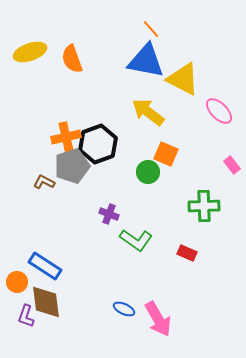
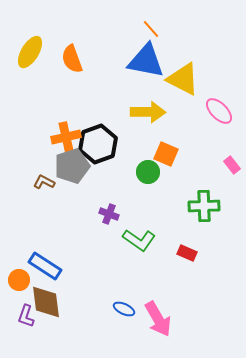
yellow ellipse: rotated 40 degrees counterclockwise
yellow arrow: rotated 144 degrees clockwise
green L-shape: moved 3 px right
orange circle: moved 2 px right, 2 px up
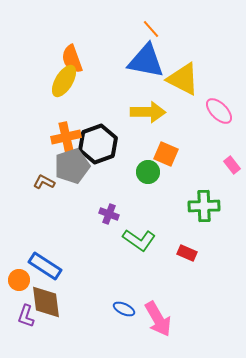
yellow ellipse: moved 34 px right, 29 px down
